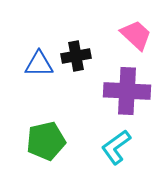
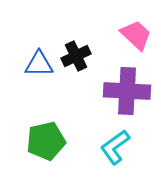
black cross: rotated 16 degrees counterclockwise
cyan L-shape: moved 1 px left
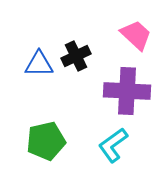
cyan L-shape: moved 2 px left, 2 px up
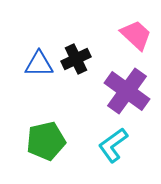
black cross: moved 3 px down
purple cross: rotated 33 degrees clockwise
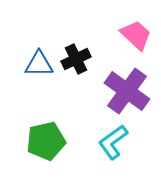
cyan L-shape: moved 3 px up
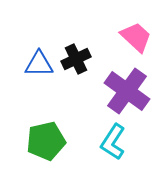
pink trapezoid: moved 2 px down
cyan L-shape: rotated 21 degrees counterclockwise
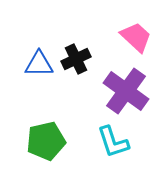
purple cross: moved 1 px left
cyan L-shape: rotated 51 degrees counterclockwise
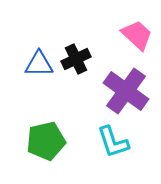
pink trapezoid: moved 1 px right, 2 px up
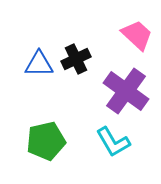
cyan L-shape: rotated 12 degrees counterclockwise
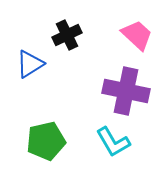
black cross: moved 9 px left, 24 px up
blue triangle: moved 9 px left; rotated 32 degrees counterclockwise
purple cross: rotated 24 degrees counterclockwise
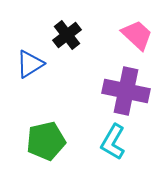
black cross: rotated 12 degrees counterclockwise
cyan L-shape: rotated 60 degrees clockwise
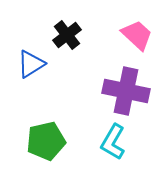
blue triangle: moved 1 px right
